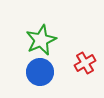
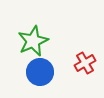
green star: moved 8 px left, 1 px down
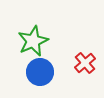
red cross: rotated 10 degrees counterclockwise
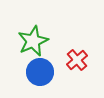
red cross: moved 8 px left, 3 px up
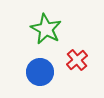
green star: moved 13 px right, 12 px up; rotated 20 degrees counterclockwise
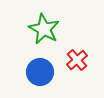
green star: moved 2 px left
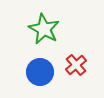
red cross: moved 1 px left, 5 px down
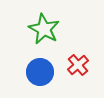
red cross: moved 2 px right
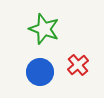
green star: rotated 8 degrees counterclockwise
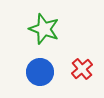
red cross: moved 4 px right, 4 px down
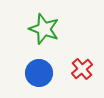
blue circle: moved 1 px left, 1 px down
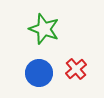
red cross: moved 6 px left
